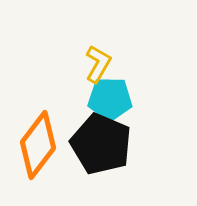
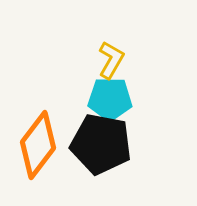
yellow L-shape: moved 13 px right, 4 px up
black pentagon: rotated 12 degrees counterclockwise
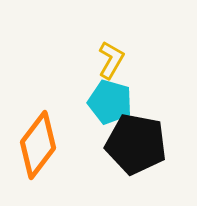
cyan pentagon: moved 3 px down; rotated 15 degrees clockwise
black pentagon: moved 35 px right
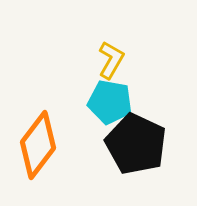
cyan pentagon: rotated 6 degrees counterclockwise
black pentagon: rotated 14 degrees clockwise
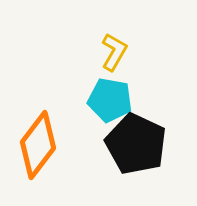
yellow L-shape: moved 3 px right, 8 px up
cyan pentagon: moved 2 px up
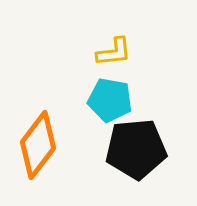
yellow L-shape: rotated 54 degrees clockwise
black pentagon: moved 5 px down; rotated 30 degrees counterclockwise
